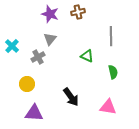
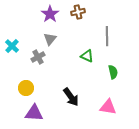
purple star: rotated 18 degrees clockwise
gray line: moved 4 px left
yellow circle: moved 1 px left, 4 px down
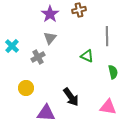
brown cross: moved 1 px right, 2 px up
gray triangle: moved 1 px up
purple triangle: moved 12 px right
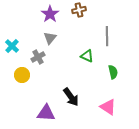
yellow circle: moved 4 px left, 13 px up
pink triangle: rotated 24 degrees clockwise
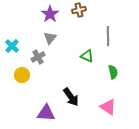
gray line: moved 1 px right
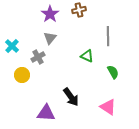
green semicircle: rotated 16 degrees counterclockwise
